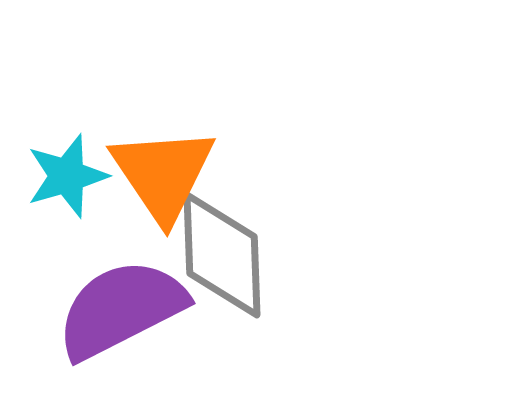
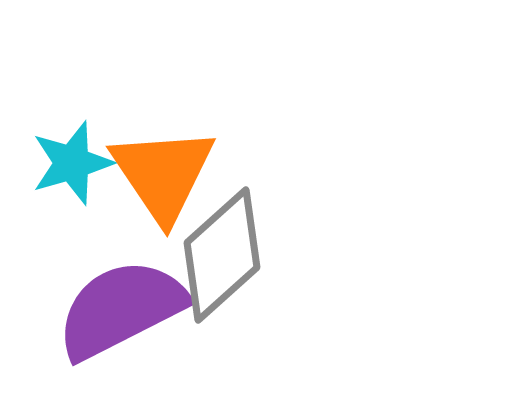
cyan star: moved 5 px right, 13 px up
gray diamond: rotated 50 degrees clockwise
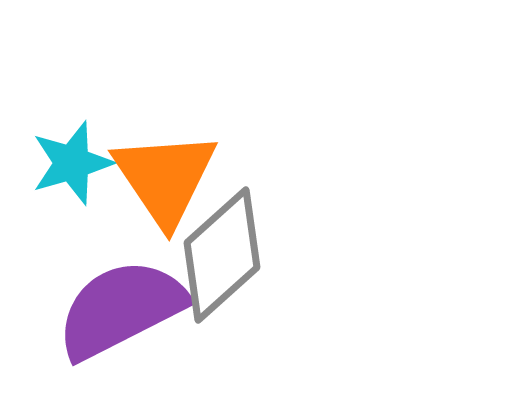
orange triangle: moved 2 px right, 4 px down
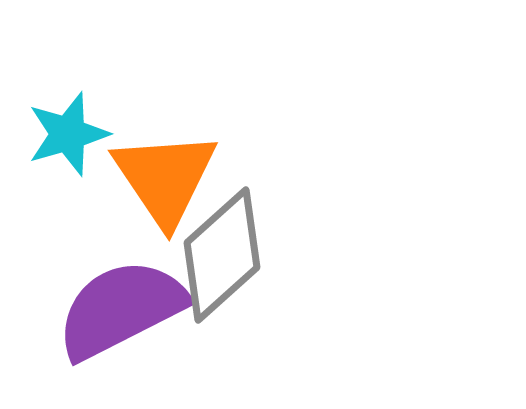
cyan star: moved 4 px left, 29 px up
